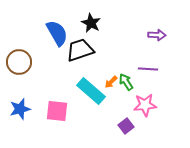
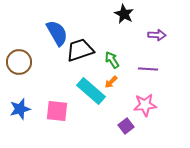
black star: moved 33 px right, 9 px up
green arrow: moved 14 px left, 22 px up
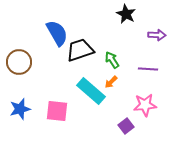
black star: moved 2 px right
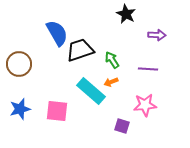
brown circle: moved 2 px down
orange arrow: rotated 24 degrees clockwise
purple square: moved 4 px left; rotated 35 degrees counterclockwise
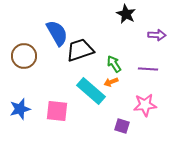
green arrow: moved 2 px right, 4 px down
brown circle: moved 5 px right, 8 px up
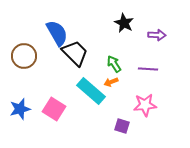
black star: moved 2 px left, 9 px down
black trapezoid: moved 5 px left, 3 px down; rotated 64 degrees clockwise
pink square: moved 3 px left, 2 px up; rotated 25 degrees clockwise
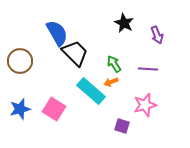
purple arrow: rotated 66 degrees clockwise
brown circle: moved 4 px left, 5 px down
pink star: rotated 10 degrees counterclockwise
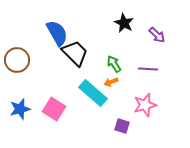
purple arrow: rotated 24 degrees counterclockwise
brown circle: moved 3 px left, 1 px up
cyan rectangle: moved 2 px right, 2 px down
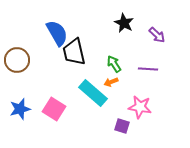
black trapezoid: moved 1 px left, 1 px up; rotated 148 degrees counterclockwise
pink star: moved 5 px left, 2 px down; rotated 25 degrees clockwise
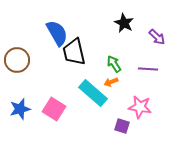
purple arrow: moved 2 px down
